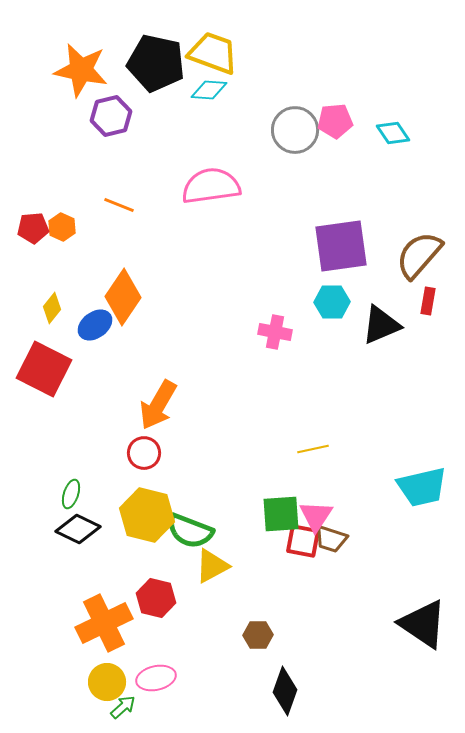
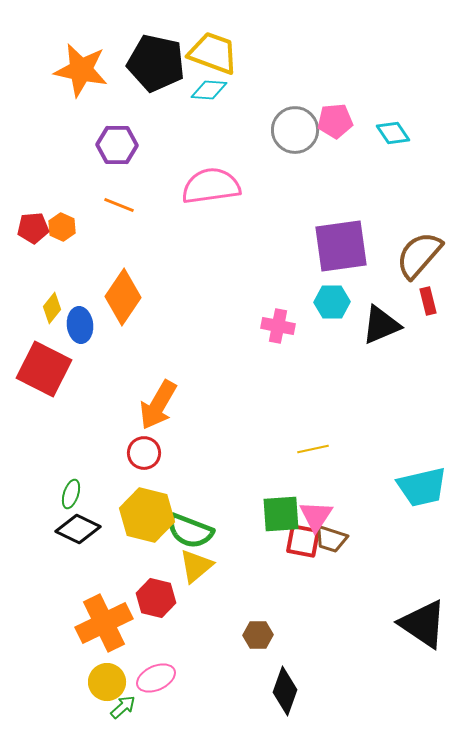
purple hexagon at (111, 116): moved 6 px right, 29 px down; rotated 15 degrees clockwise
red rectangle at (428, 301): rotated 24 degrees counterclockwise
blue ellipse at (95, 325): moved 15 px left; rotated 60 degrees counterclockwise
pink cross at (275, 332): moved 3 px right, 6 px up
yellow triangle at (212, 566): moved 16 px left; rotated 12 degrees counterclockwise
pink ellipse at (156, 678): rotated 12 degrees counterclockwise
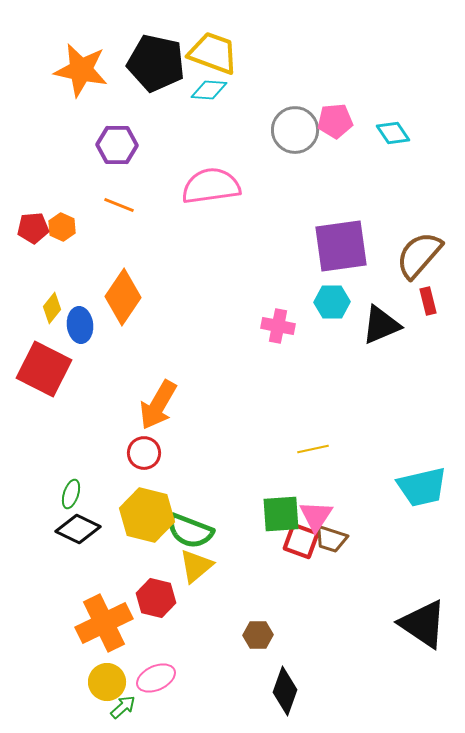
red square at (303, 541): moved 2 px left; rotated 9 degrees clockwise
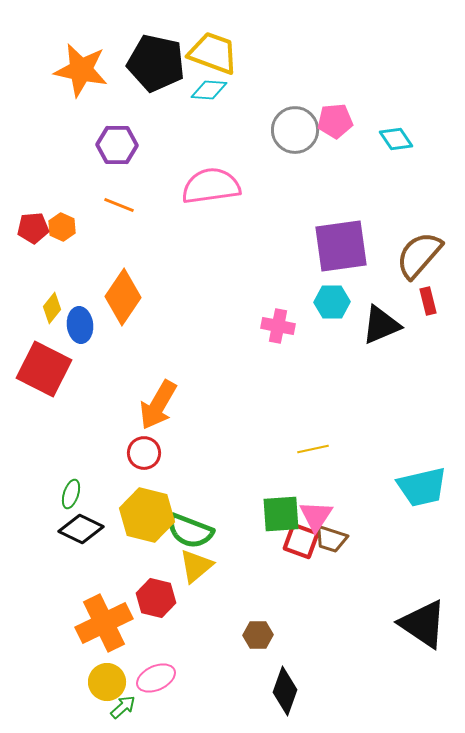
cyan diamond at (393, 133): moved 3 px right, 6 px down
black diamond at (78, 529): moved 3 px right
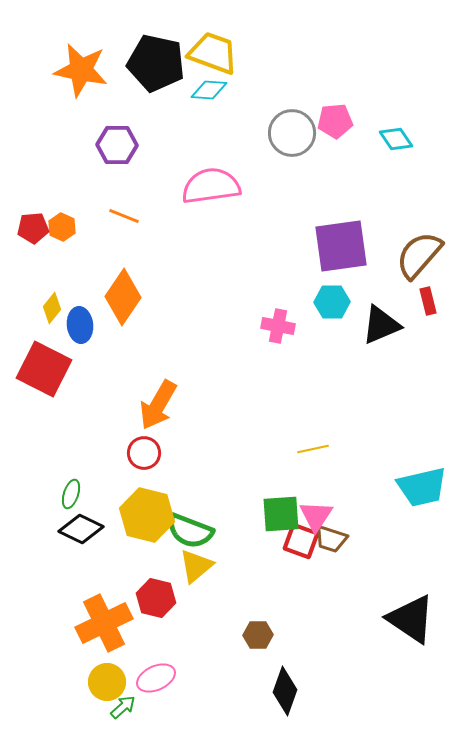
gray circle at (295, 130): moved 3 px left, 3 px down
orange line at (119, 205): moved 5 px right, 11 px down
black triangle at (423, 624): moved 12 px left, 5 px up
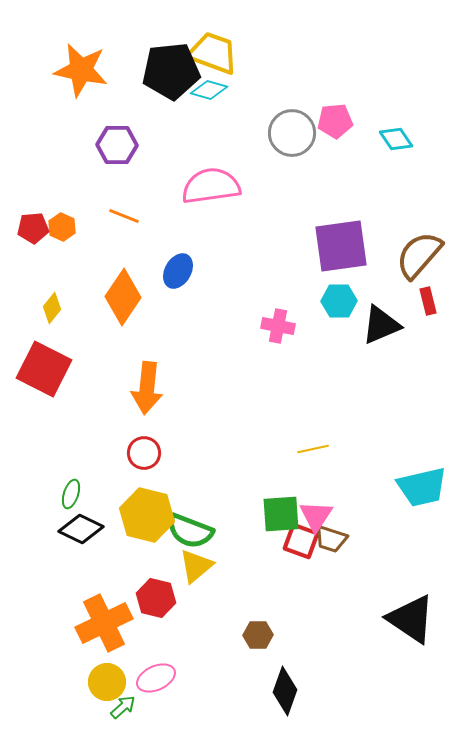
black pentagon at (156, 63): moved 15 px right, 8 px down; rotated 18 degrees counterclockwise
cyan diamond at (209, 90): rotated 12 degrees clockwise
cyan hexagon at (332, 302): moved 7 px right, 1 px up
blue ellipse at (80, 325): moved 98 px right, 54 px up; rotated 36 degrees clockwise
orange arrow at (158, 405): moved 11 px left, 17 px up; rotated 24 degrees counterclockwise
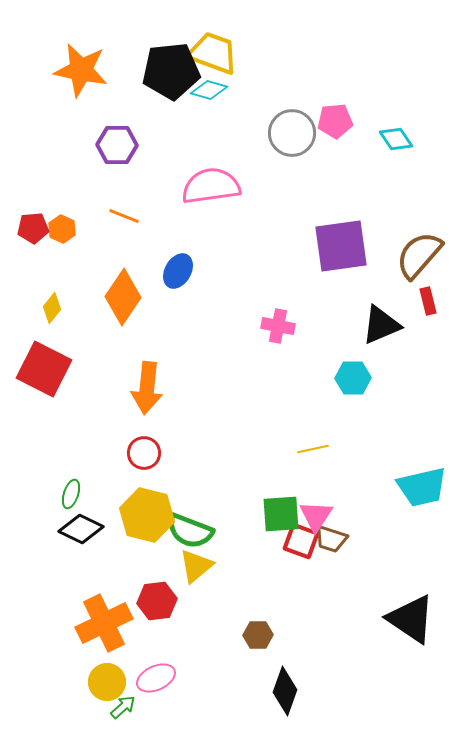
orange hexagon at (62, 227): moved 2 px down
cyan hexagon at (339, 301): moved 14 px right, 77 px down
red hexagon at (156, 598): moved 1 px right, 3 px down; rotated 21 degrees counterclockwise
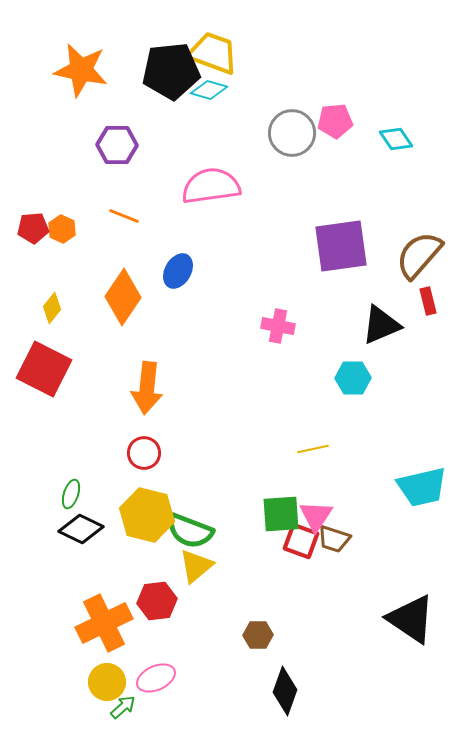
brown trapezoid at (331, 539): moved 3 px right
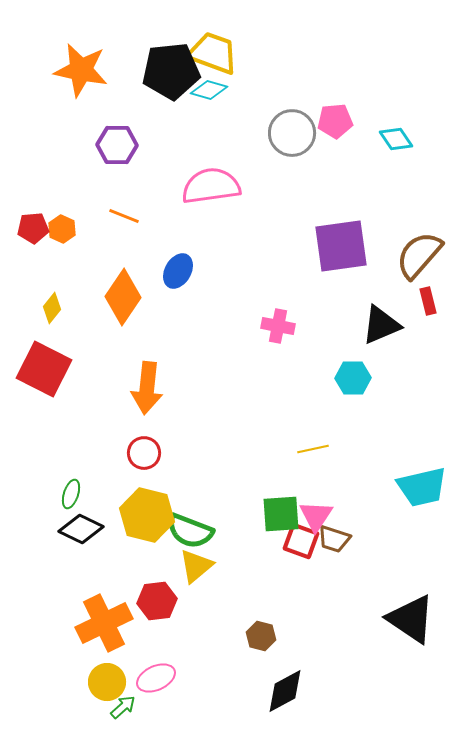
brown hexagon at (258, 635): moved 3 px right, 1 px down; rotated 16 degrees clockwise
black diamond at (285, 691): rotated 42 degrees clockwise
